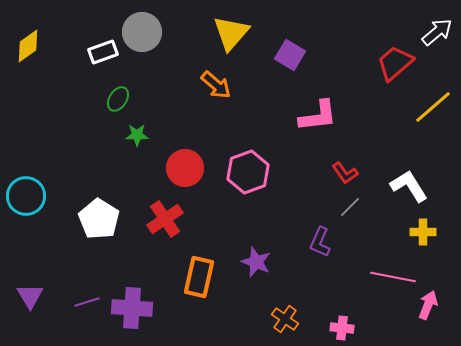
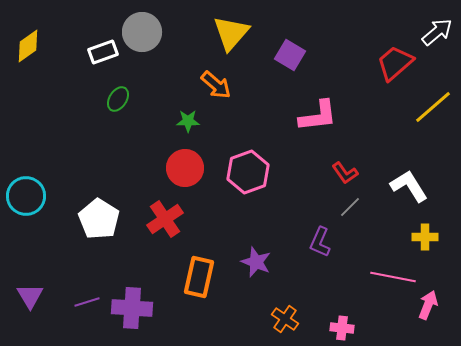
green star: moved 51 px right, 14 px up
yellow cross: moved 2 px right, 5 px down
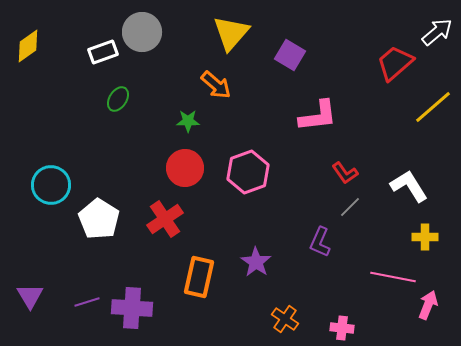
cyan circle: moved 25 px right, 11 px up
purple star: rotated 12 degrees clockwise
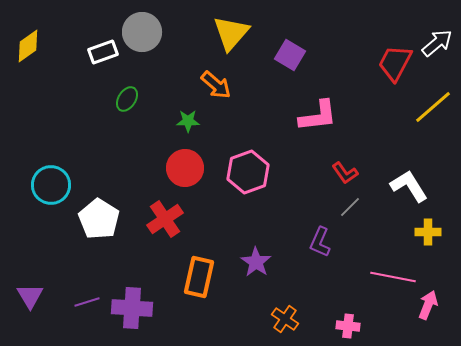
white arrow: moved 11 px down
red trapezoid: rotated 21 degrees counterclockwise
green ellipse: moved 9 px right
yellow cross: moved 3 px right, 5 px up
pink cross: moved 6 px right, 2 px up
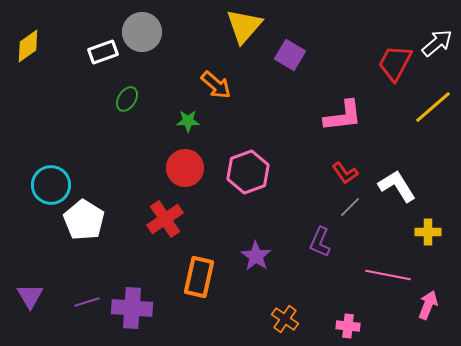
yellow triangle: moved 13 px right, 7 px up
pink L-shape: moved 25 px right
white L-shape: moved 12 px left
white pentagon: moved 15 px left, 1 px down
purple star: moved 6 px up
pink line: moved 5 px left, 2 px up
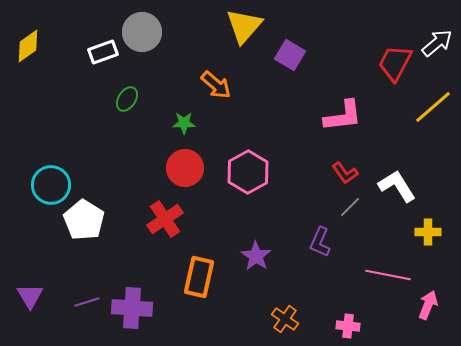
green star: moved 4 px left, 2 px down
pink hexagon: rotated 9 degrees counterclockwise
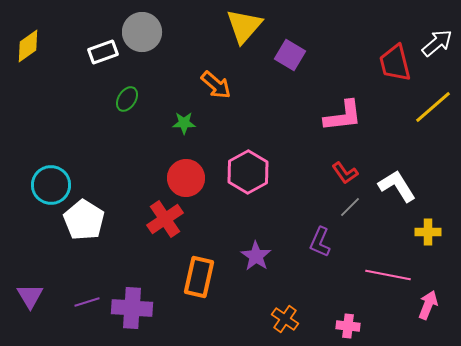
red trapezoid: rotated 42 degrees counterclockwise
red circle: moved 1 px right, 10 px down
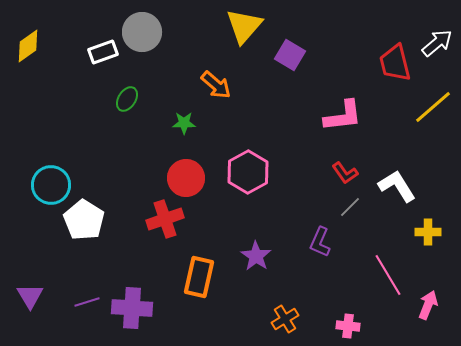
red cross: rotated 15 degrees clockwise
pink line: rotated 48 degrees clockwise
orange cross: rotated 24 degrees clockwise
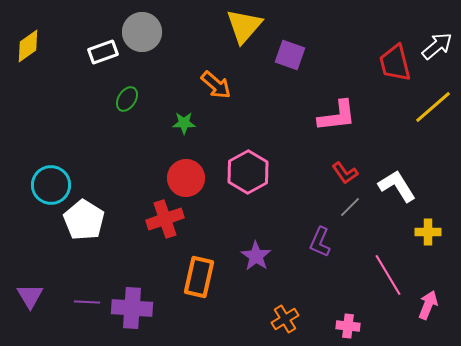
white arrow: moved 3 px down
purple square: rotated 12 degrees counterclockwise
pink L-shape: moved 6 px left
purple line: rotated 20 degrees clockwise
